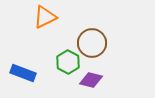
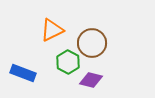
orange triangle: moved 7 px right, 13 px down
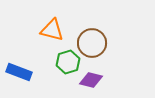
orange triangle: rotated 40 degrees clockwise
green hexagon: rotated 15 degrees clockwise
blue rectangle: moved 4 px left, 1 px up
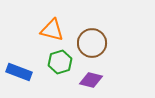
green hexagon: moved 8 px left
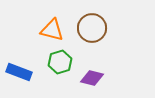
brown circle: moved 15 px up
purple diamond: moved 1 px right, 2 px up
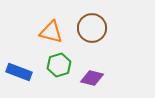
orange triangle: moved 1 px left, 2 px down
green hexagon: moved 1 px left, 3 px down
